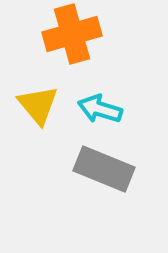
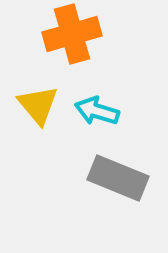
cyan arrow: moved 3 px left, 2 px down
gray rectangle: moved 14 px right, 9 px down
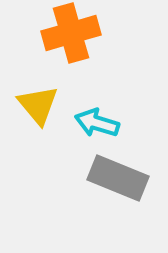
orange cross: moved 1 px left, 1 px up
cyan arrow: moved 12 px down
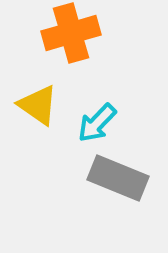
yellow triangle: rotated 15 degrees counterclockwise
cyan arrow: rotated 63 degrees counterclockwise
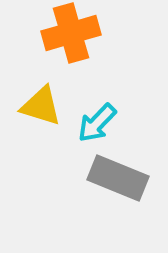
yellow triangle: moved 3 px right, 1 px down; rotated 18 degrees counterclockwise
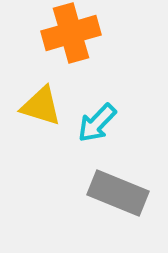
gray rectangle: moved 15 px down
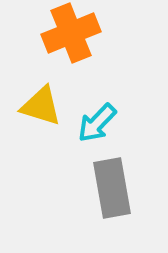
orange cross: rotated 6 degrees counterclockwise
gray rectangle: moved 6 px left, 5 px up; rotated 58 degrees clockwise
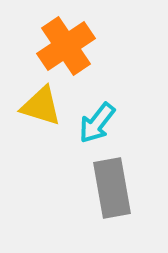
orange cross: moved 5 px left, 13 px down; rotated 12 degrees counterclockwise
cyan arrow: rotated 6 degrees counterclockwise
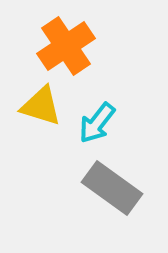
gray rectangle: rotated 44 degrees counterclockwise
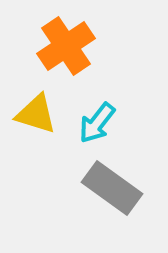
yellow triangle: moved 5 px left, 8 px down
